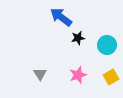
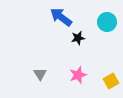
cyan circle: moved 23 px up
yellow square: moved 4 px down
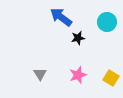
yellow square: moved 3 px up; rotated 28 degrees counterclockwise
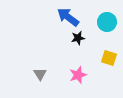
blue arrow: moved 7 px right
yellow square: moved 2 px left, 20 px up; rotated 14 degrees counterclockwise
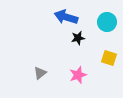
blue arrow: moved 2 px left; rotated 20 degrees counterclockwise
gray triangle: moved 1 px up; rotated 24 degrees clockwise
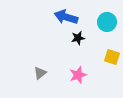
yellow square: moved 3 px right, 1 px up
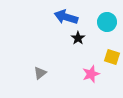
black star: rotated 24 degrees counterclockwise
pink star: moved 13 px right, 1 px up
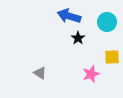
blue arrow: moved 3 px right, 1 px up
yellow square: rotated 21 degrees counterclockwise
gray triangle: rotated 48 degrees counterclockwise
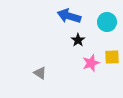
black star: moved 2 px down
pink star: moved 11 px up
